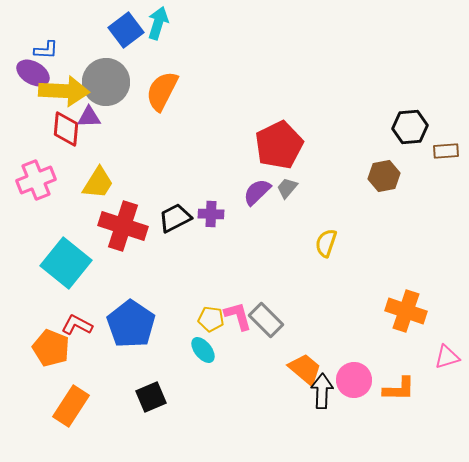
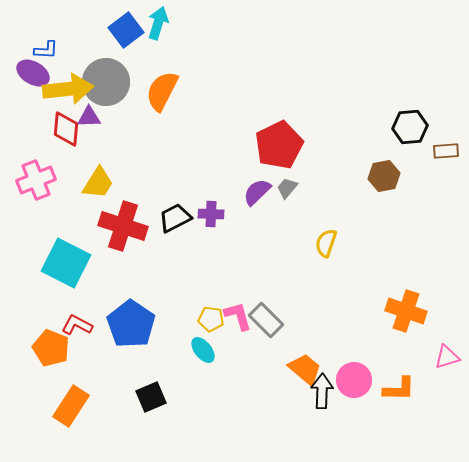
yellow arrow: moved 4 px right, 2 px up; rotated 9 degrees counterclockwise
cyan square: rotated 12 degrees counterclockwise
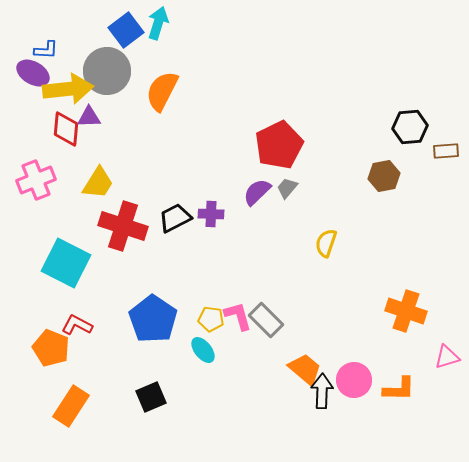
gray circle: moved 1 px right, 11 px up
blue pentagon: moved 22 px right, 5 px up
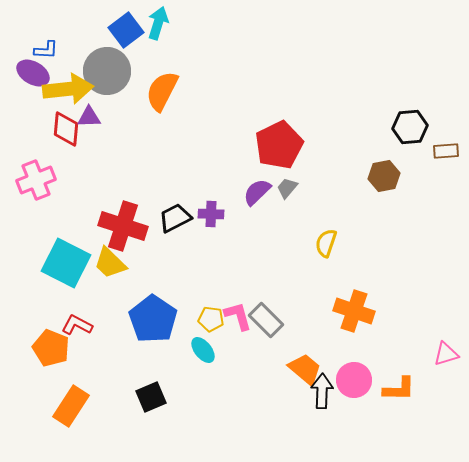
yellow trapezoid: moved 12 px right, 80 px down; rotated 102 degrees clockwise
orange cross: moved 52 px left
pink triangle: moved 1 px left, 3 px up
